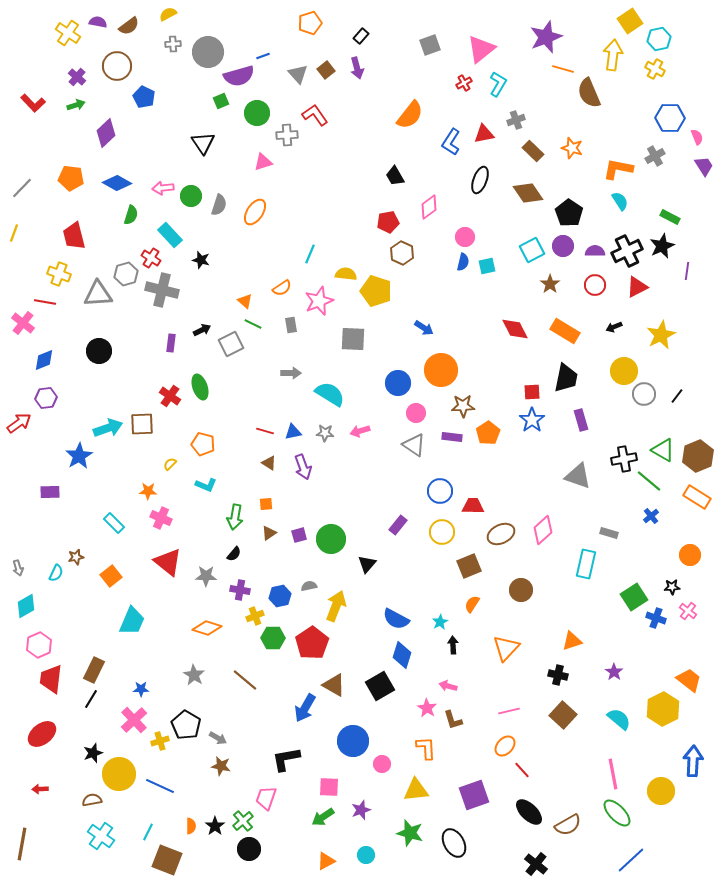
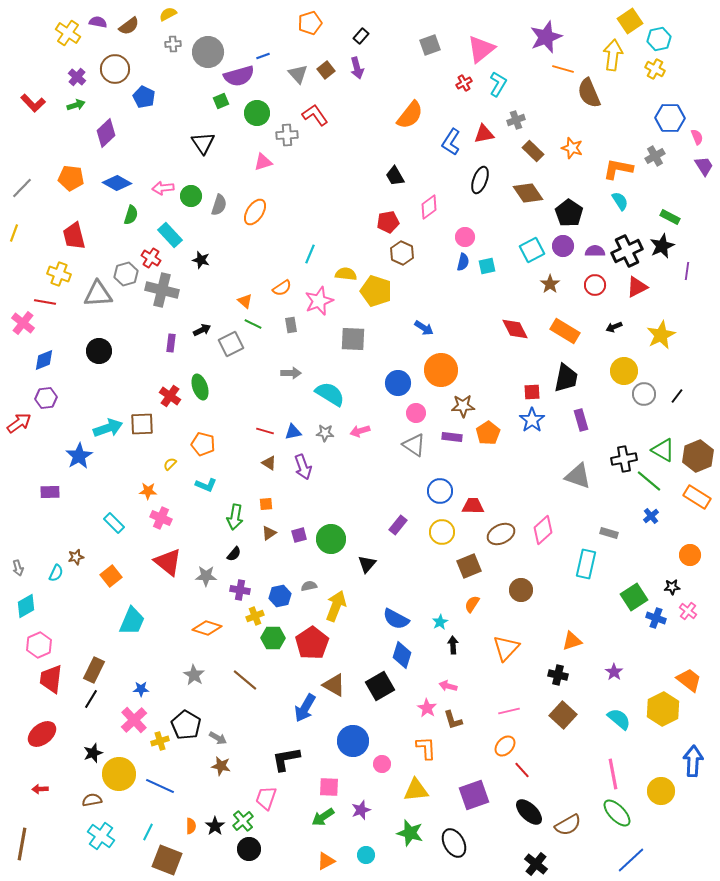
brown circle at (117, 66): moved 2 px left, 3 px down
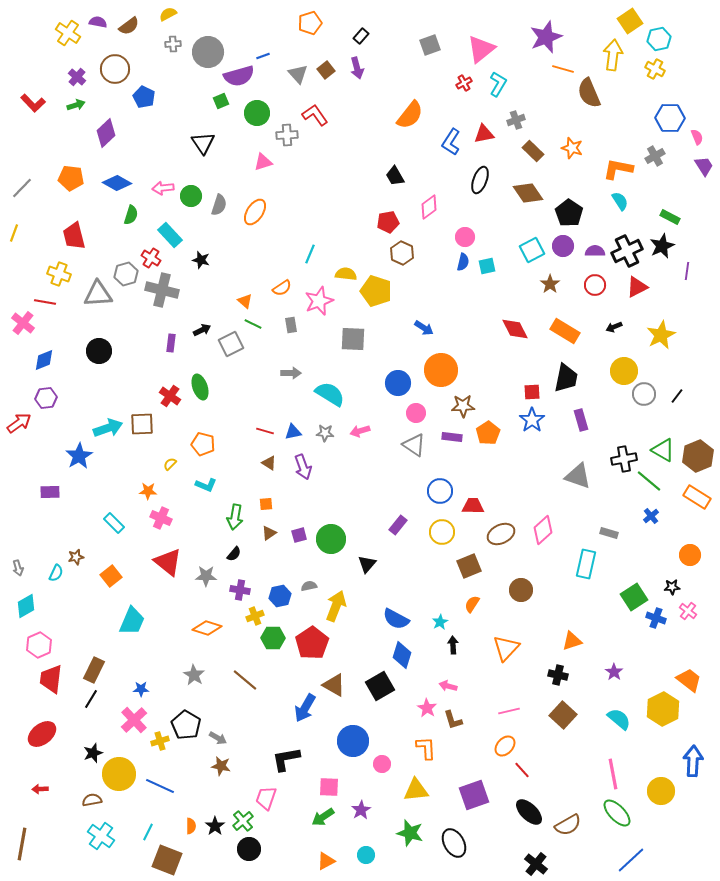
purple star at (361, 810): rotated 12 degrees counterclockwise
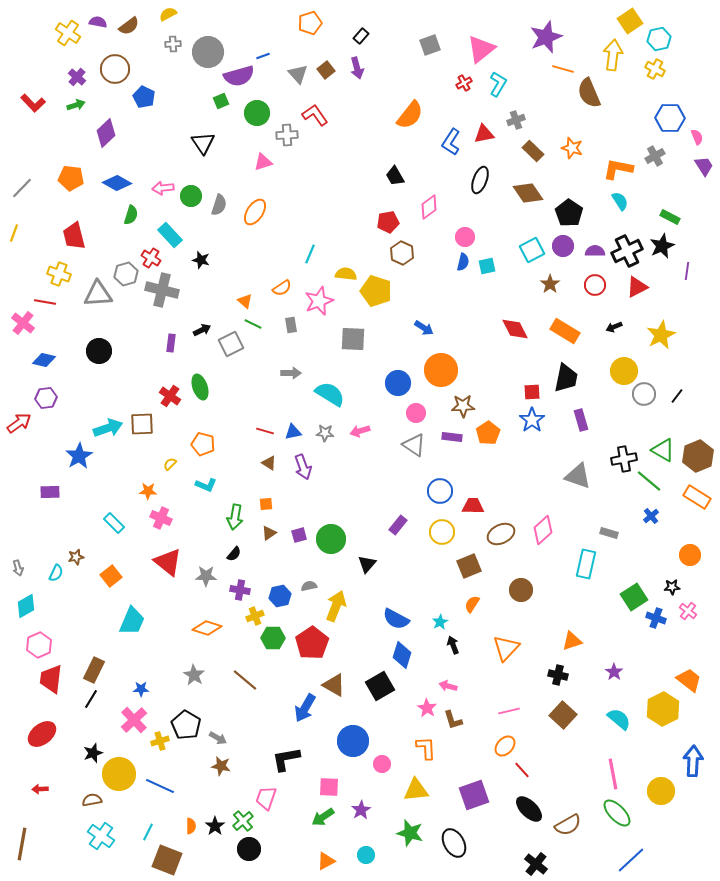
blue diamond at (44, 360): rotated 35 degrees clockwise
black arrow at (453, 645): rotated 18 degrees counterclockwise
black ellipse at (529, 812): moved 3 px up
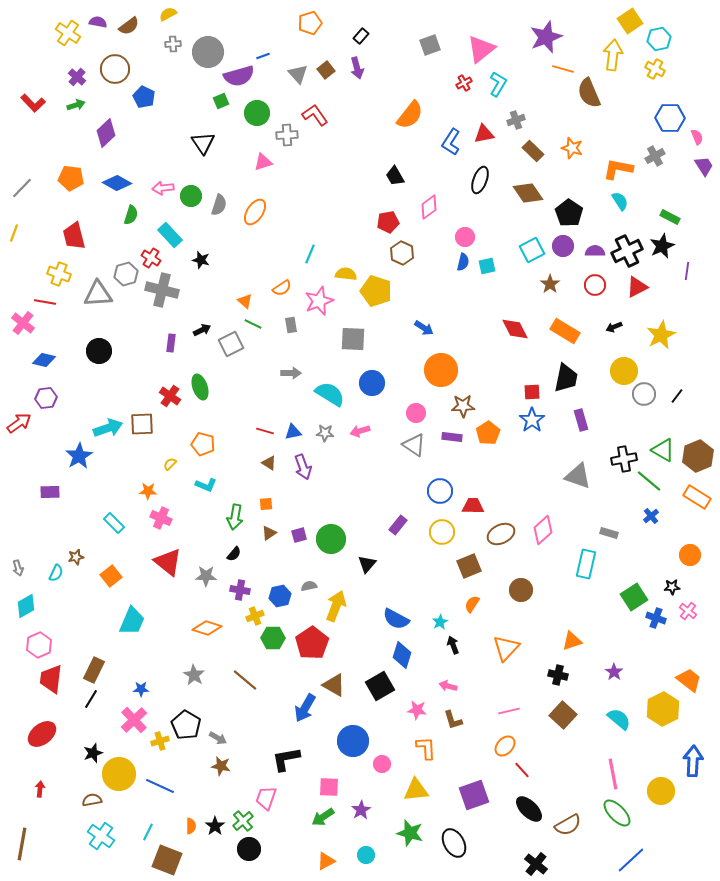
blue circle at (398, 383): moved 26 px left
pink star at (427, 708): moved 10 px left, 2 px down; rotated 24 degrees counterclockwise
red arrow at (40, 789): rotated 98 degrees clockwise
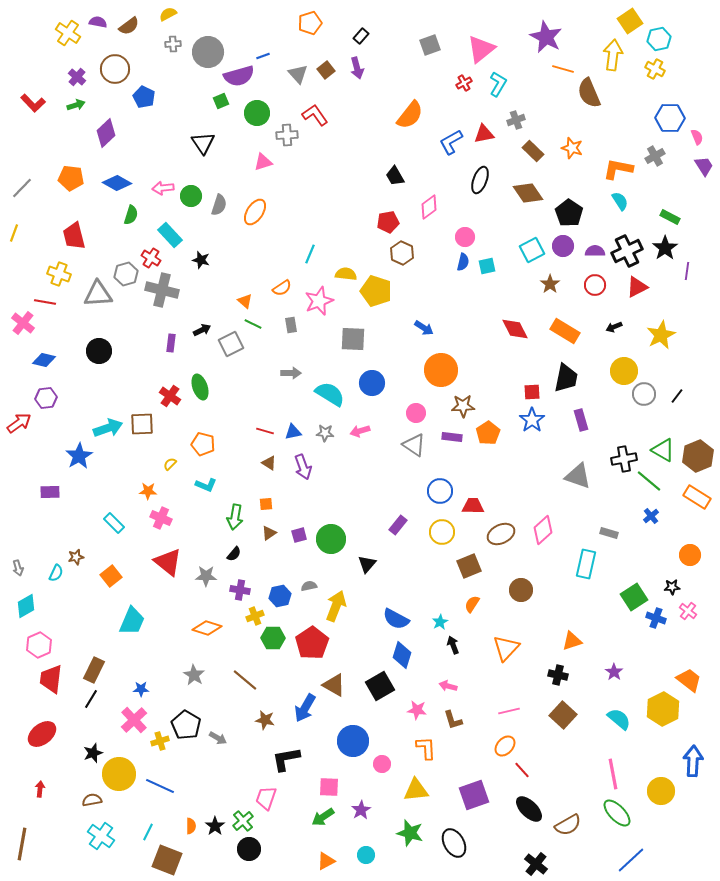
purple star at (546, 37): rotated 24 degrees counterclockwise
blue L-shape at (451, 142): rotated 28 degrees clockwise
black star at (662, 246): moved 3 px right, 2 px down; rotated 10 degrees counterclockwise
brown star at (221, 766): moved 44 px right, 46 px up
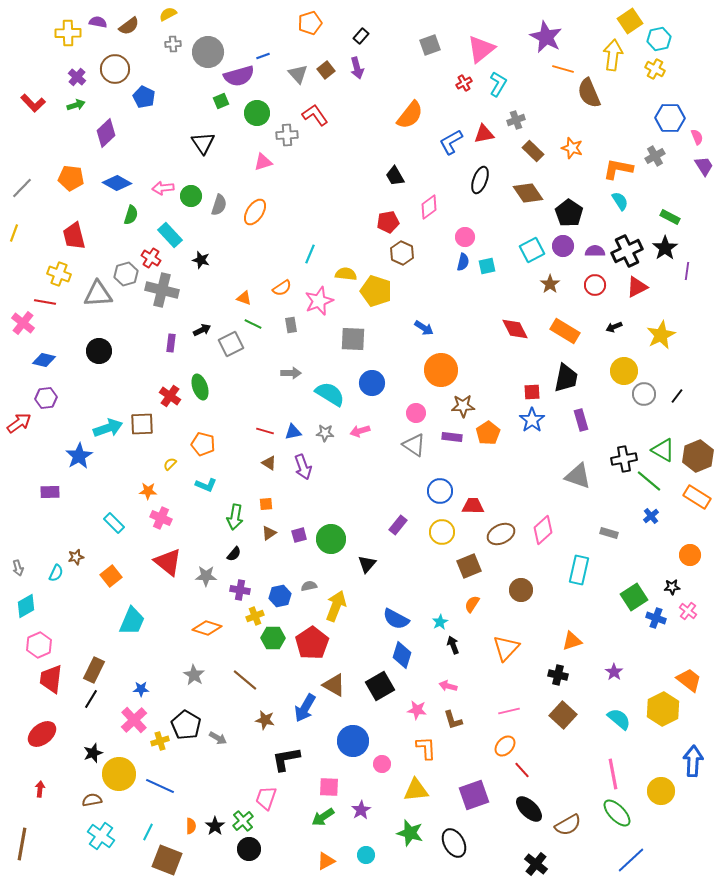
yellow cross at (68, 33): rotated 35 degrees counterclockwise
orange triangle at (245, 301): moved 1 px left, 3 px up; rotated 21 degrees counterclockwise
cyan rectangle at (586, 564): moved 7 px left, 6 px down
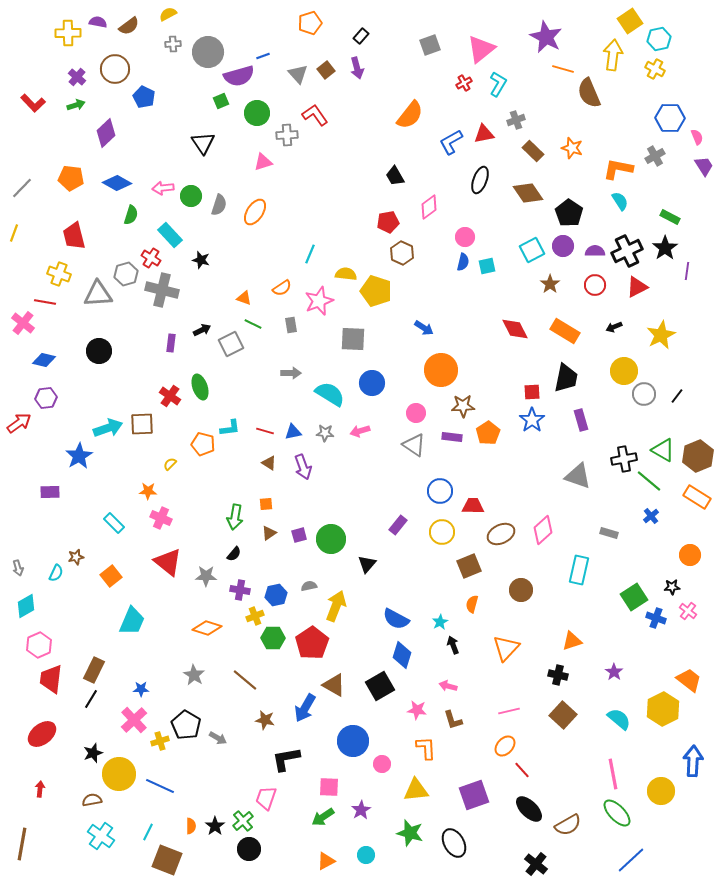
cyan L-shape at (206, 485): moved 24 px right, 57 px up; rotated 30 degrees counterclockwise
blue hexagon at (280, 596): moved 4 px left, 1 px up
orange semicircle at (472, 604): rotated 18 degrees counterclockwise
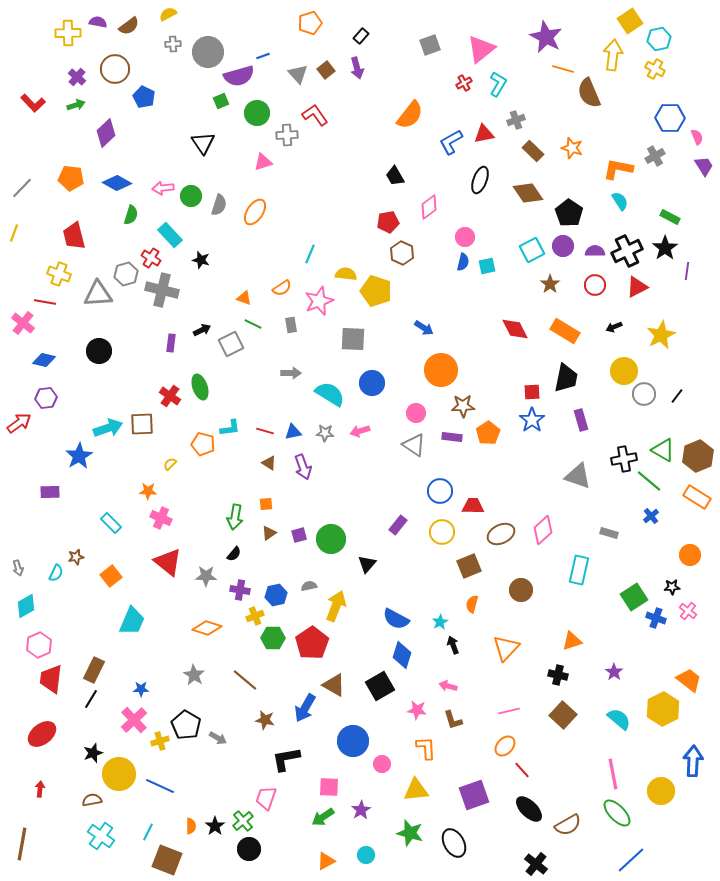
cyan rectangle at (114, 523): moved 3 px left
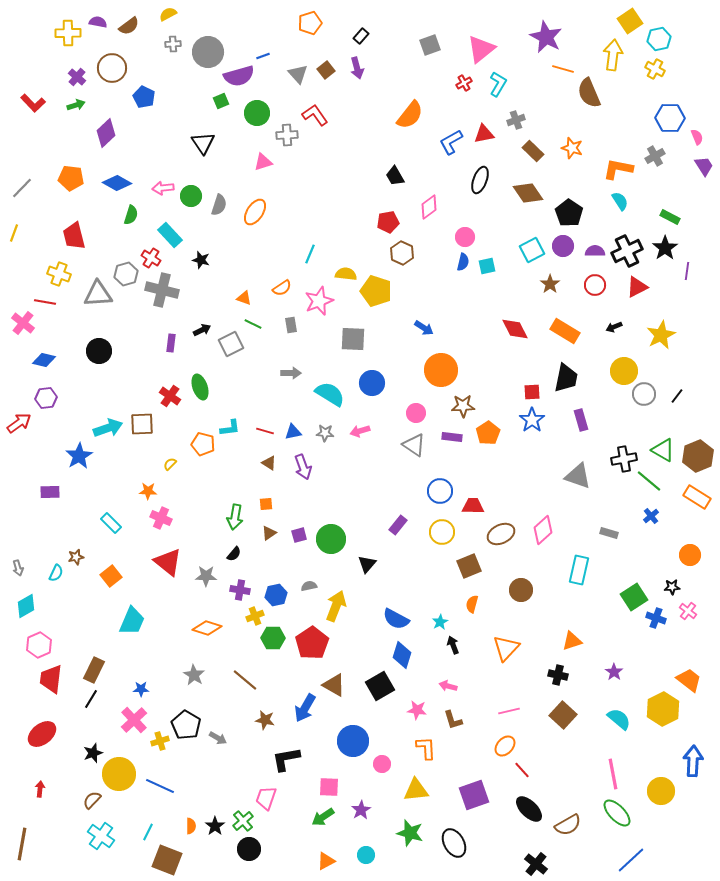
brown circle at (115, 69): moved 3 px left, 1 px up
brown semicircle at (92, 800): rotated 36 degrees counterclockwise
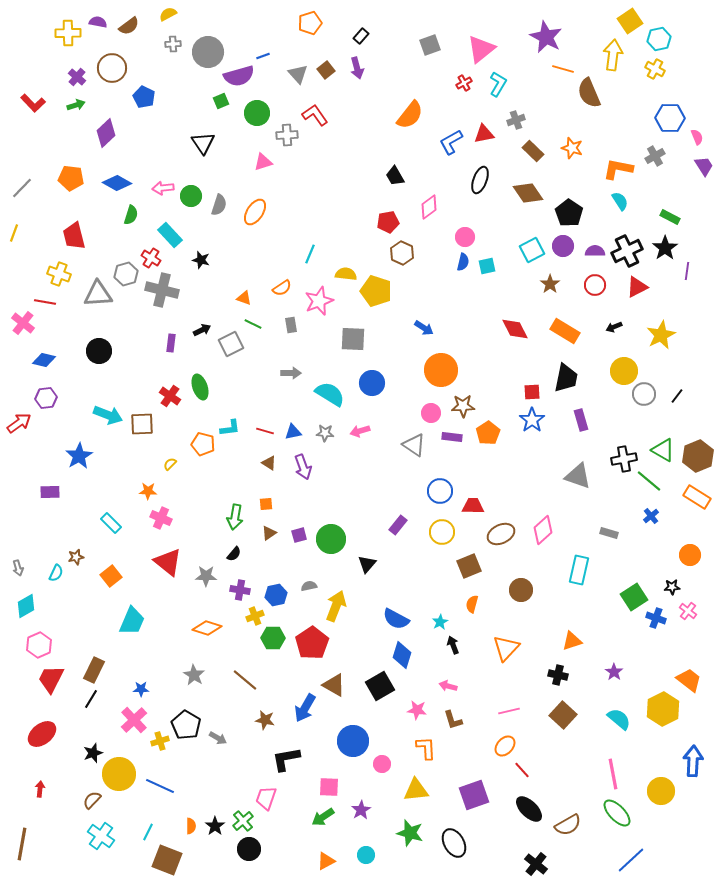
pink circle at (416, 413): moved 15 px right
cyan arrow at (108, 428): moved 13 px up; rotated 40 degrees clockwise
red trapezoid at (51, 679): rotated 20 degrees clockwise
